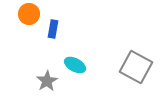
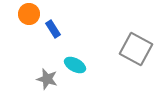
blue rectangle: rotated 42 degrees counterclockwise
gray square: moved 18 px up
gray star: moved 2 px up; rotated 25 degrees counterclockwise
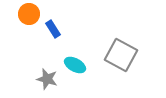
gray square: moved 15 px left, 6 px down
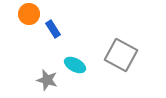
gray star: moved 1 px down
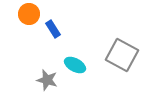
gray square: moved 1 px right
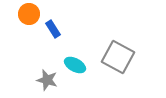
gray square: moved 4 px left, 2 px down
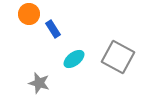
cyan ellipse: moved 1 px left, 6 px up; rotated 65 degrees counterclockwise
gray star: moved 8 px left, 3 px down
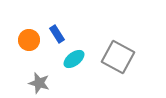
orange circle: moved 26 px down
blue rectangle: moved 4 px right, 5 px down
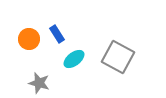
orange circle: moved 1 px up
